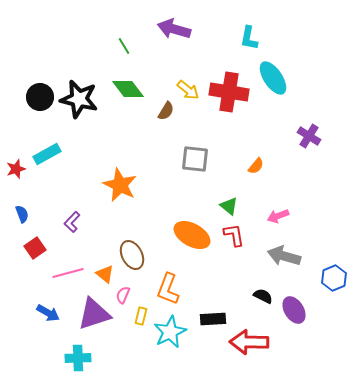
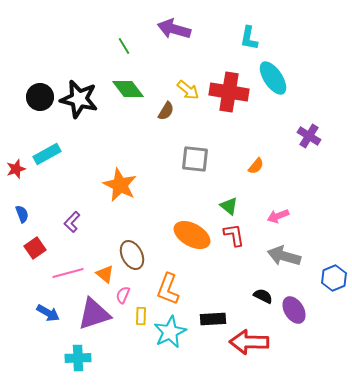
yellow rectangle: rotated 12 degrees counterclockwise
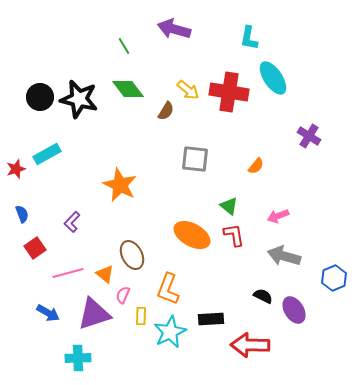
black rectangle: moved 2 px left
red arrow: moved 1 px right, 3 px down
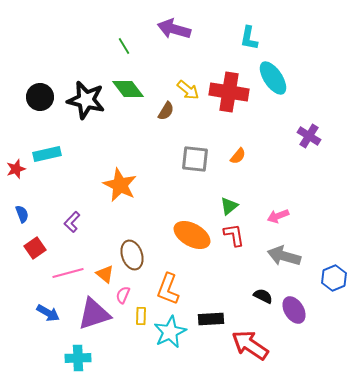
black star: moved 7 px right, 1 px down
cyan rectangle: rotated 16 degrees clockwise
orange semicircle: moved 18 px left, 10 px up
green triangle: rotated 42 degrees clockwise
brown ellipse: rotated 8 degrees clockwise
red arrow: rotated 33 degrees clockwise
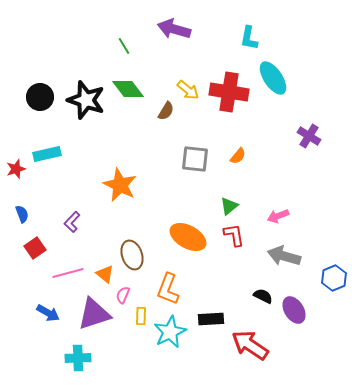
black star: rotated 6 degrees clockwise
orange ellipse: moved 4 px left, 2 px down
